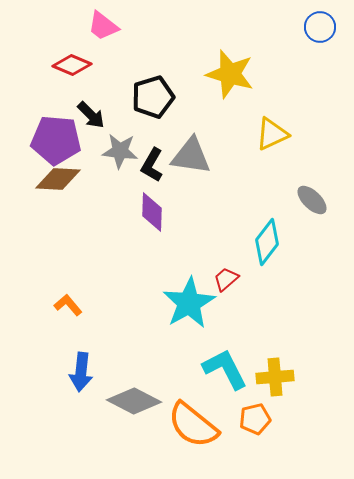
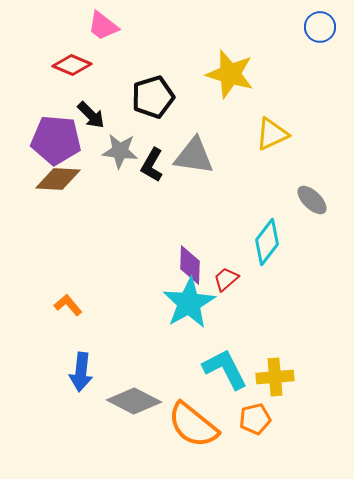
gray triangle: moved 3 px right
purple diamond: moved 38 px right, 53 px down
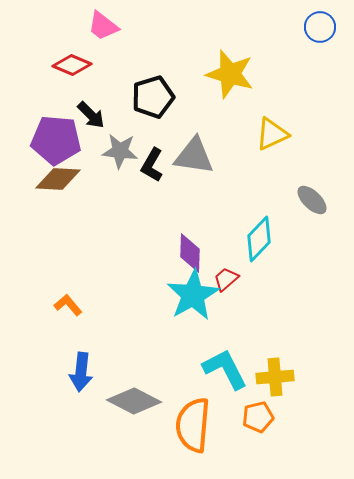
cyan diamond: moved 8 px left, 3 px up; rotated 6 degrees clockwise
purple diamond: moved 12 px up
cyan star: moved 4 px right, 8 px up
orange pentagon: moved 3 px right, 2 px up
orange semicircle: rotated 56 degrees clockwise
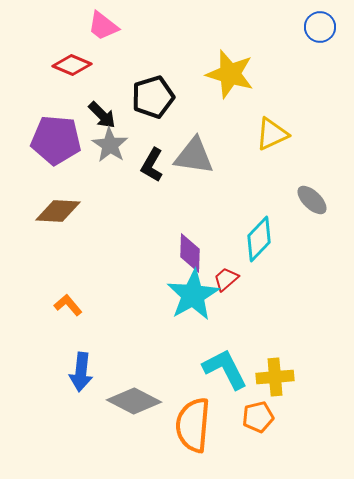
black arrow: moved 11 px right
gray star: moved 10 px left, 6 px up; rotated 27 degrees clockwise
brown diamond: moved 32 px down
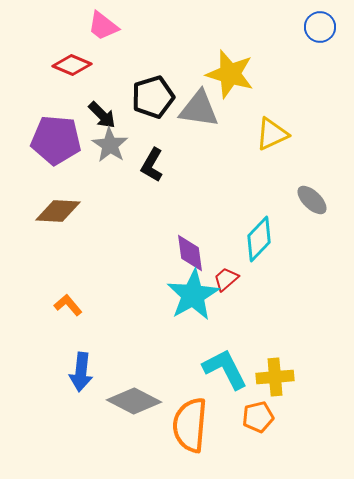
gray triangle: moved 5 px right, 47 px up
purple diamond: rotated 9 degrees counterclockwise
orange semicircle: moved 3 px left
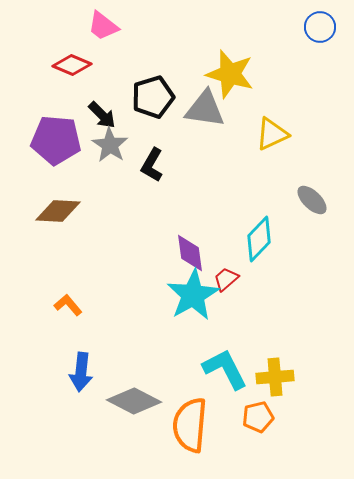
gray triangle: moved 6 px right
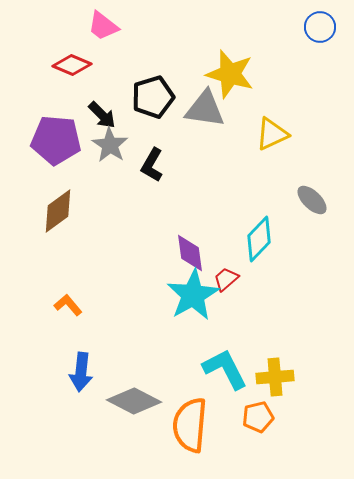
brown diamond: rotated 39 degrees counterclockwise
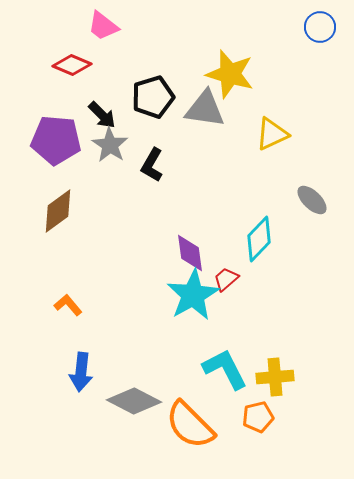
orange semicircle: rotated 50 degrees counterclockwise
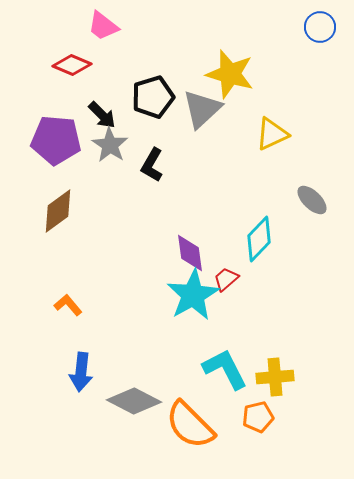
gray triangle: moved 3 px left; rotated 51 degrees counterclockwise
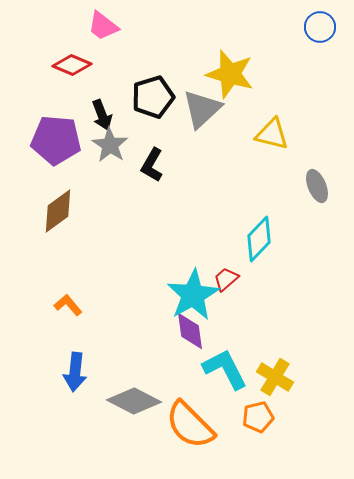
black arrow: rotated 24 degrees clockwise
yellow triangle: rotated 39 degrees clockwise
gray ellipse: moved 5 px right, 14 px up; rotated 24 degrees clockwise
purple diamond: moved 78 px down
blue arrow: moved 6 px left
yellow cross: rotated 36 degrees clockwise
